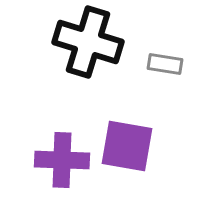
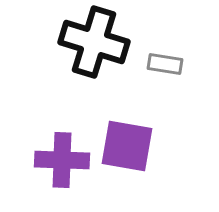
black cross: moved 6 px right
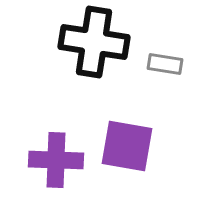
black cross: rotated 8 degrees counterclockwise
purple cross: moved 6 px left
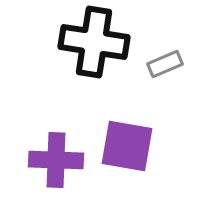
gray rectangle: rotated 32 degrees counterclockwise
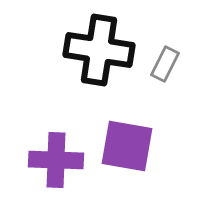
black cross: moved 5 px right, 8 px down
gray rectangle: rotated 40 degrees counterclockwise
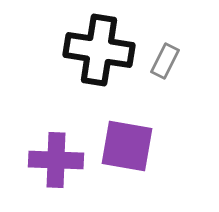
gray rectangle: moved 3 px up
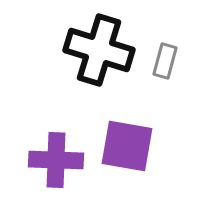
black cross: rotated 8 degrees clockwise
gray rectangle: rotated 12 degrees counterclockwise
